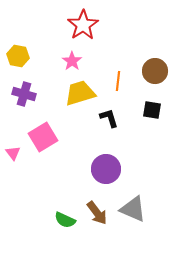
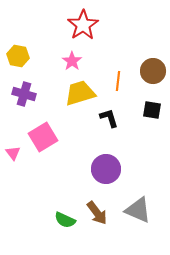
brown circle: moved 2 px left
gray triangle: moved 5 px right, 1 px down
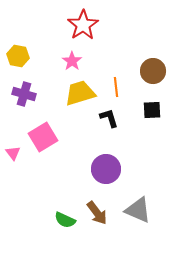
orange line: moved 2 px left, 6 px down; rotated 12 degrees counterclockwise
black square: rotated 12 degrees counterclockwise
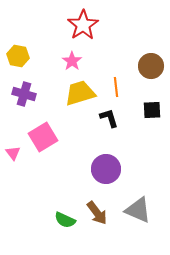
brown circle: moved 2 px left, 5 px up
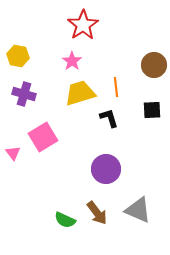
brown circle: moved 3 px right, 1 px up
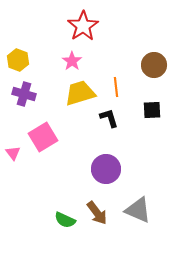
red star: moved 1 px down
yellow hexagon: moved 4 px down; rotated 10 degrees clockwise
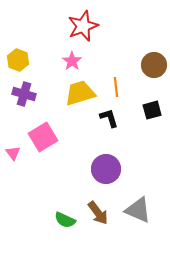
red star: rotated 12 degrees clockwise
black square: rotated 12 degrees counterclockwise
brown arrow: moved 1 px right
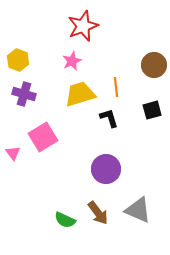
pink star: rotated 12 degrees clockwise
yellow trapezoid: moved 1 px down
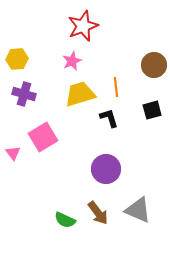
yellow hexagon: moved 1 px left, 1 px up; rotated 25 degrees counterclockwise
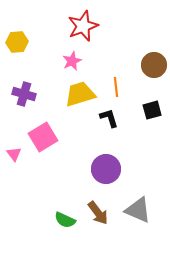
yellow hexagon: moved 17 px up
pink triangle: moved 1 px right, 1 px down
